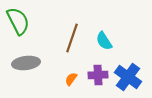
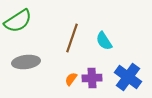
green semicircle: rotated 84 degrees clockwise
gray ellipse: moved 1 px up
purple cross: moved 6 px left, 3 px down
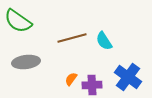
green semicircle: rotated 68 degrees clockwise
brown line: rotated 56 degrees clockwise
purple cross: moved 7 px down
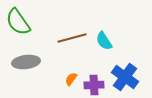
green semicircle: moved 1 px down; rotated 20 degrees clockwise
blue cross: moved 3 px left
purple cross: moved 2 px right
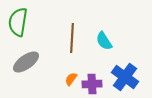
green semicircle: rotated 44 degrees clockwise
brown line: rotated 72 degrees counterclockwise
gray ellipse: rotated 28 degrees counterclockwise
purple cross: moved 2 px left, 1 px up
